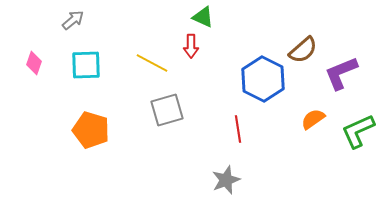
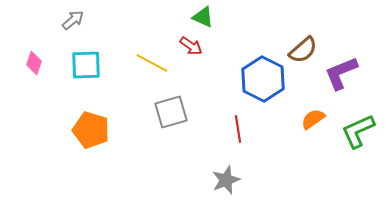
red arrow: rotated 55 degrees counterclockwise
gray square: moved 4 px right, 2 px down
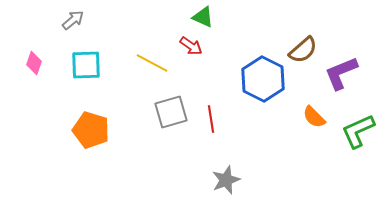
orange semicircle: moved 1 px right, 2 px up; rotated 100 degrees counterclockwise
red line: moved 27 px left, 10 px up
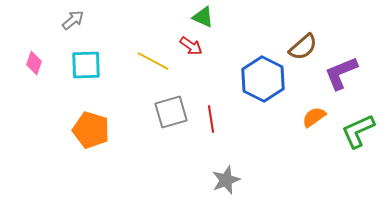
brown semicircle: moved 3 px up
yellow line: moved 1 px right, 2 px up
orange semicircle: rotated 100 degrees clockwise
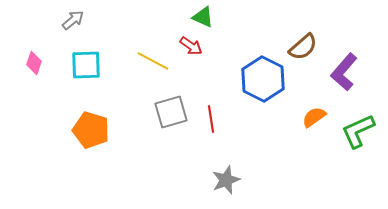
purple L-shape: moved 3 px right, 1 px up; rotated 27 degrees counterclockwise
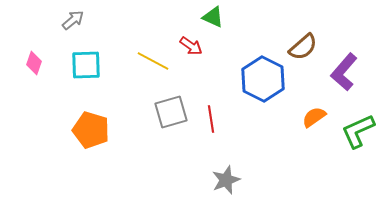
green triangle: moved 10 px right
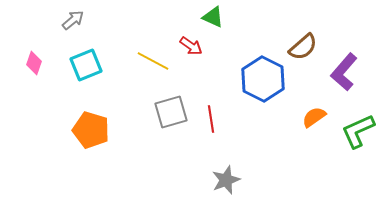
cyan square: rotated 20 degrees counterclockwise
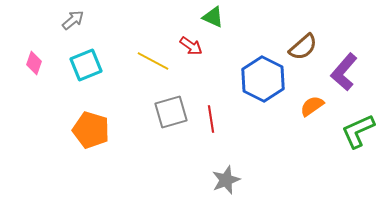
orange semicircle: moved 2 px left, 11 px up
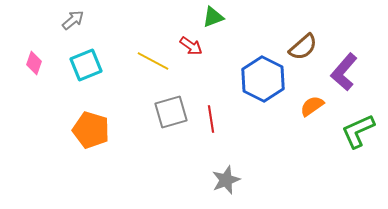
green triangle: rotated 45 degrees counterclockwise
